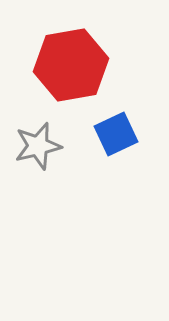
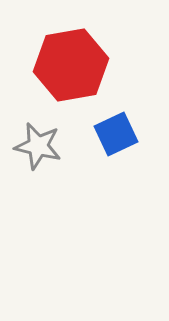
gray star: rotated 27 degrees clockwise
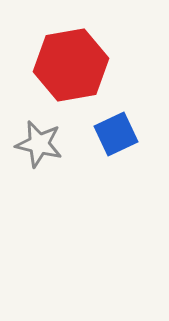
gray star: moved 1 px right, 2 px up
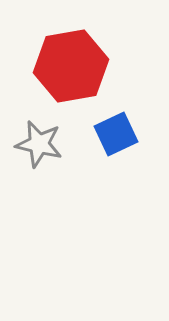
red hexagon: moved 1 px down
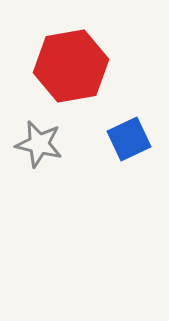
blue square: moved 13 px right, 5 px down
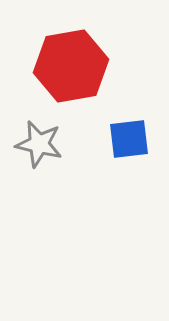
blue square: rotated 18 degrees clockwise
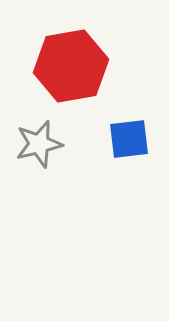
gray star: rotated 27 degrees counterclockwise
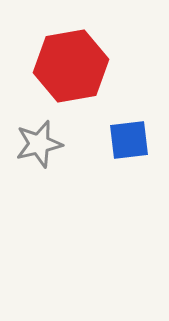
blue square: moved 1 px down
